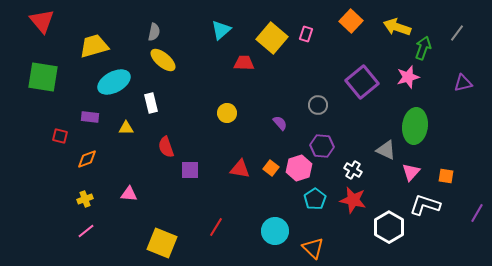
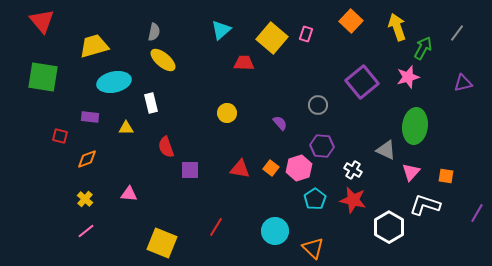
yellow arrow at (397, 27): rotated 52 degrees clockwise
green arrow at (423, 48): rotated 10 degrees clockwise
cyan ellipse at (114, 82): rotated 16 degrees clockwise
yellow cross at (85, 199): rotated 28 degrees counterclockwise
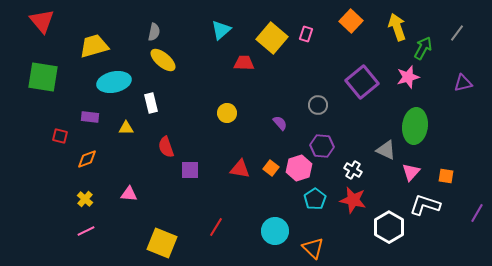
pink line at (86, 231): rotated 12 degrees clockwise
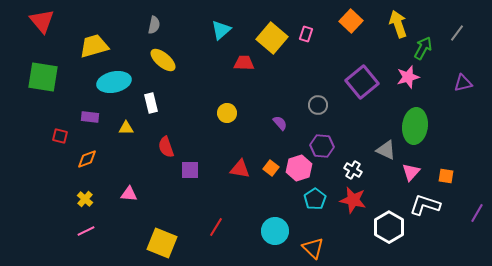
yellow arrow at (397, 27): moved 1 px right, 3 px up
gray semicircle at (154, 32): moved 7 px up
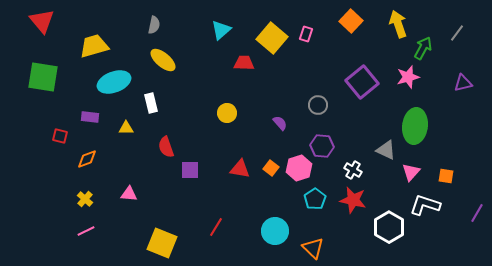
cyan ellipse at (114, 82): rotated 8 degrees counterclockwise
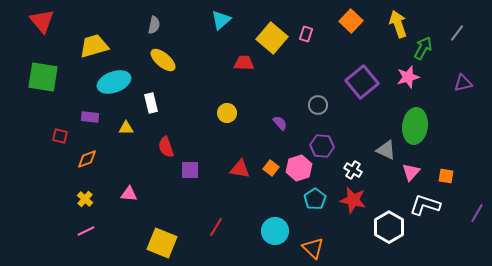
cyan triangle at (221, 30): moved 10 px up
